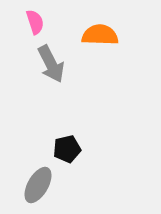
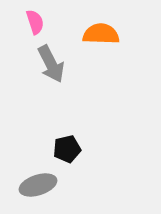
orange semicircle: moved 1 px right, 1 px up
gray ellipse: rotated 42 degrees clockwise
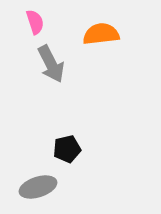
orange semicircle: rotated 9 degrees counterclockwise
gray ellipse: moved 2 px down
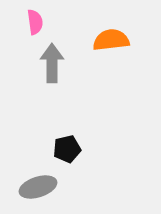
pink semicircle: rotated 10 degrees clockwise
orange semicircle: moved 10 px right, 6 px down
gray arrow: moved 1 px right, 1 px up; rotated 153 degrees counterclockwise
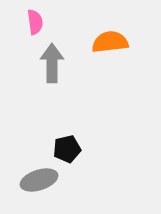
orange semicircle: moved 1 px left, 2 px down
gray ellipse: moved 1 px right, 7 px up
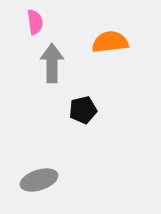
black pentagon: moved 16 px right, 39 px up
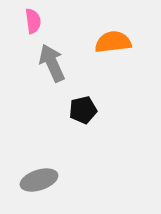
pink semicircle: moved 2 px left, 1 px up
orange semicircle: moved 3 px right
gray arrow: rotated 24 degrees counterclockwise
